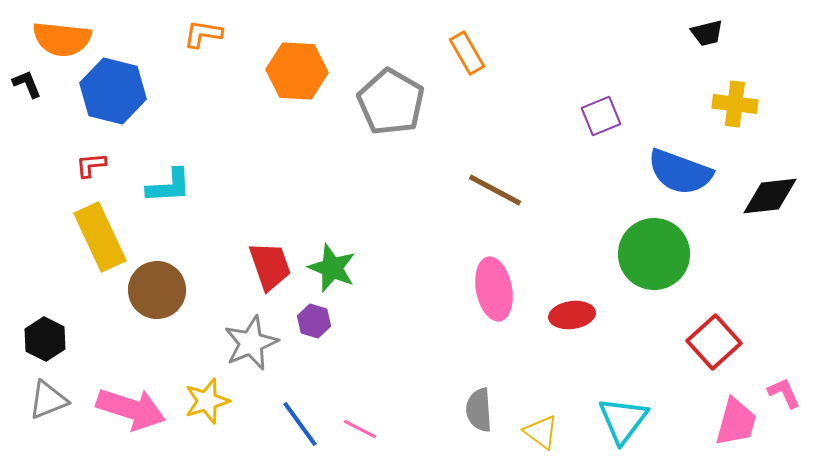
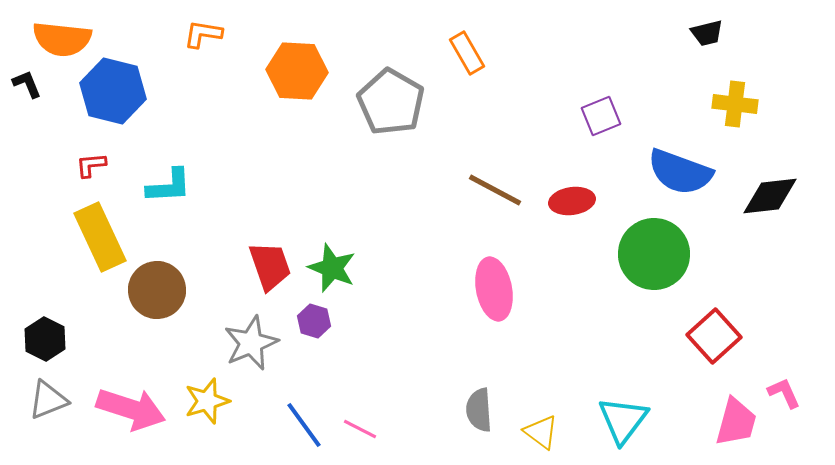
red ellipse: moved 114 px up
red square: moved 6 px up
blue line: moved 4 px right, 1 px down
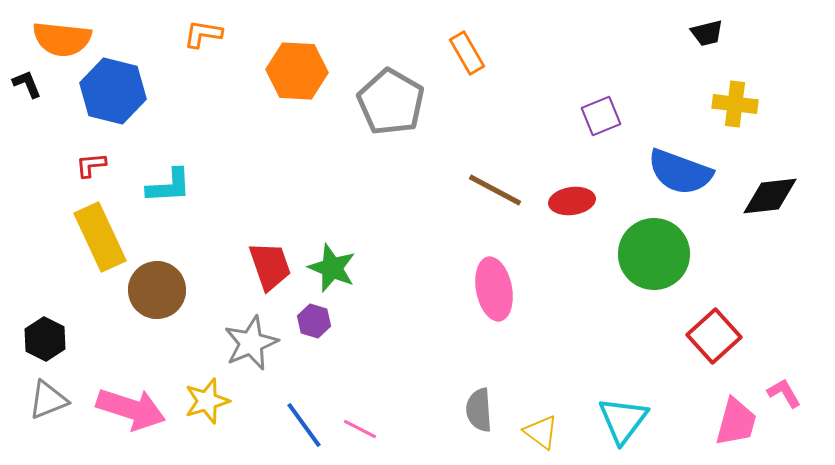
pink L-shape: rotated 6 degrees counterclockwise
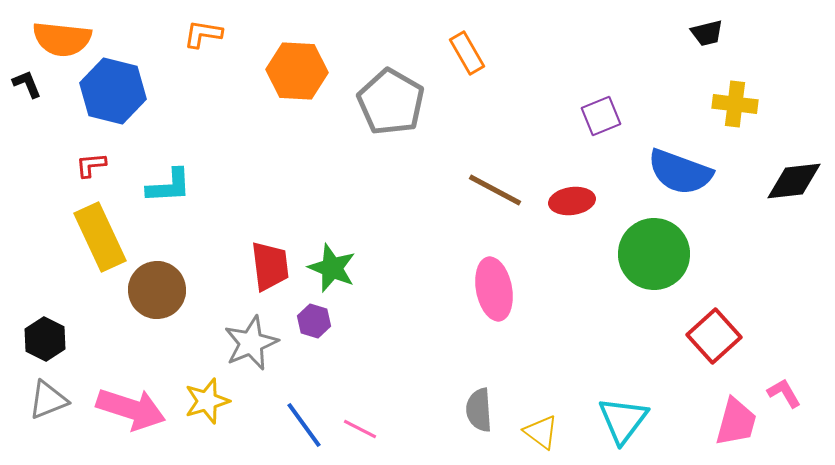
black diamond: moved 24 px right, 15 px up
red trapezoid: rotated 12 degrees clockwise
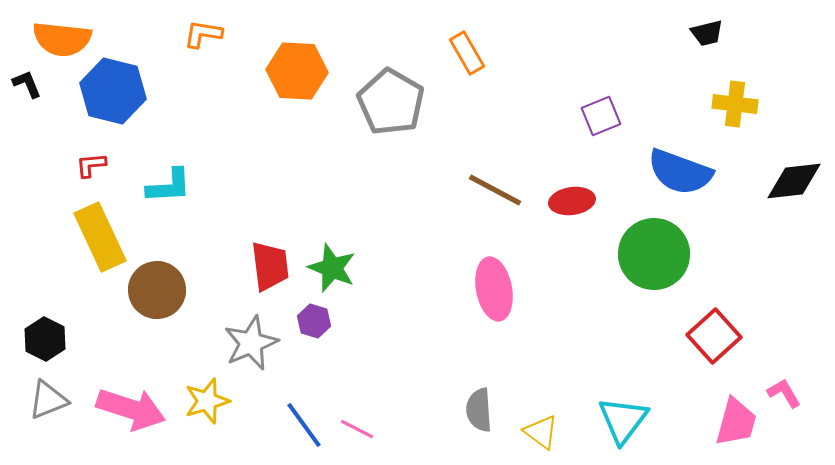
pink line: moved 3 px left
